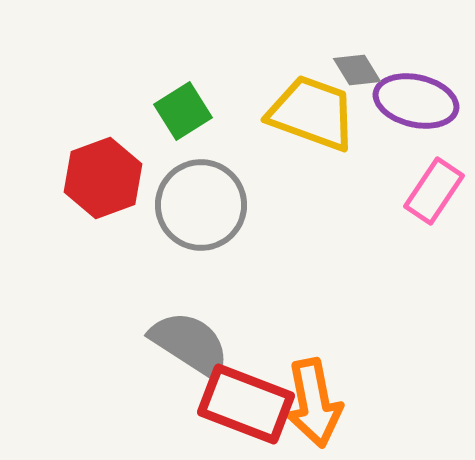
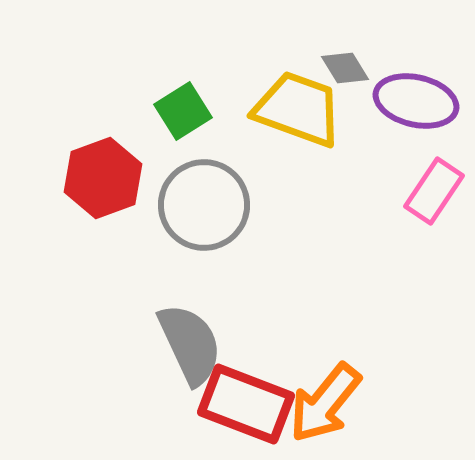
gray diamond: moved 12 px left, 2 px up
yellow trapezoid: moved 14 px left, 4 px up
gray circle: moved 3 px right
gray semicircle: rotated 32 degrees clockwise
orange arrow: moved 11 px right; rotated 50 degrees clockwise
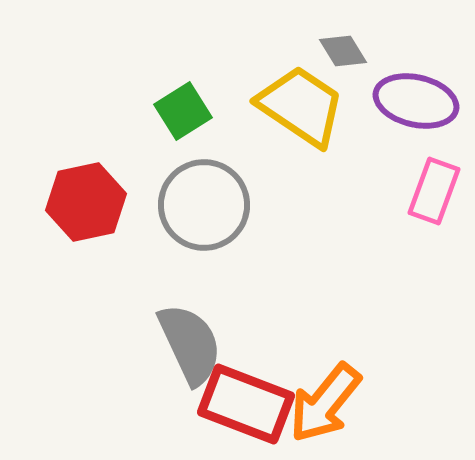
gray diamond: moved 2 px left, 17 px up
yellow trapezoid: moved 3 px right, 3 px up; rotated 14 degrees clockwise
red hexagon: moved 17 px left, 24 px down; rotated 8 degrees clockwise
pink rectangle: rotated 14 degrees counterclockwise
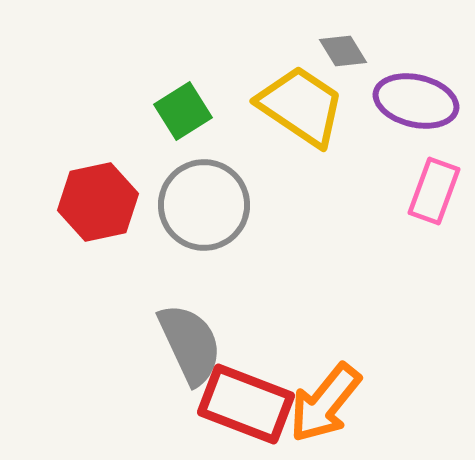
red hexagon: moved 12 px right
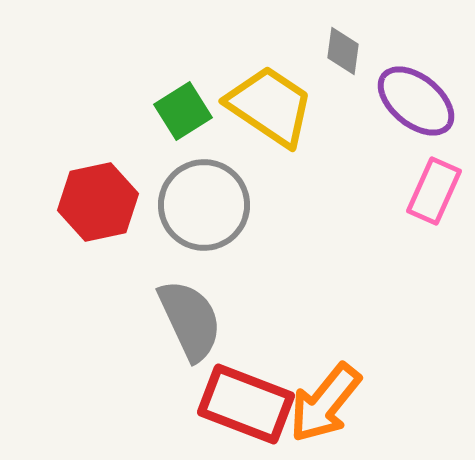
gray diamond: rotated 39 degrees clockwise
purple ellipse: rotated 26 degrees clockwise
yellow trapezoid: moved 31 px left
pink rectangle: rotated 4 degrees clockwise
gray semicircle: moved 24 px up
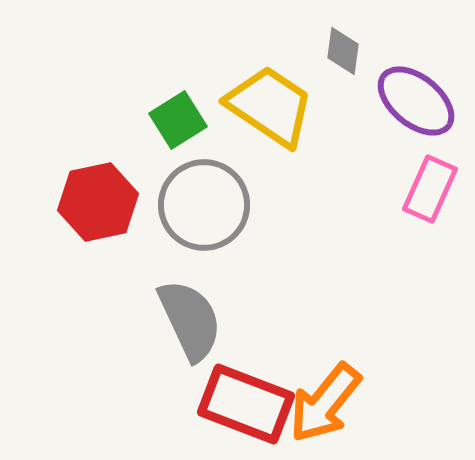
green square: moved 5 px left, 9 px down
pink rectangle: moved 4 px left, 2 px up
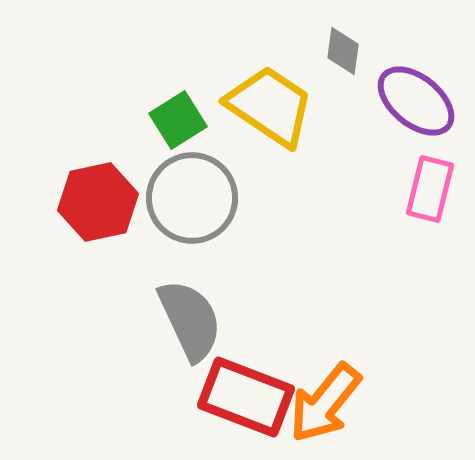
pink rectangle: rotated 10 degrees counterclockwise
gray circle: moved 12 px left, 7 px up
red rectangle: moved 7 px up
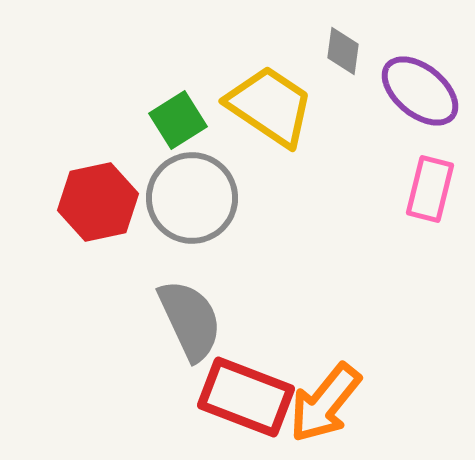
purple ellipse: moved 4 px right, 10 px up
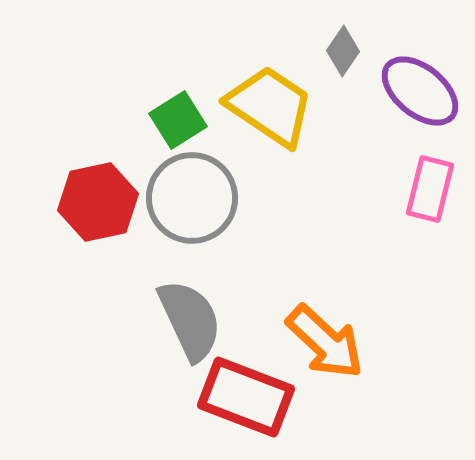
gray diamond: rotated 27 degrees clockwise
orange arrow: moved 61 px up; rotated 86 degrees counterclockwise
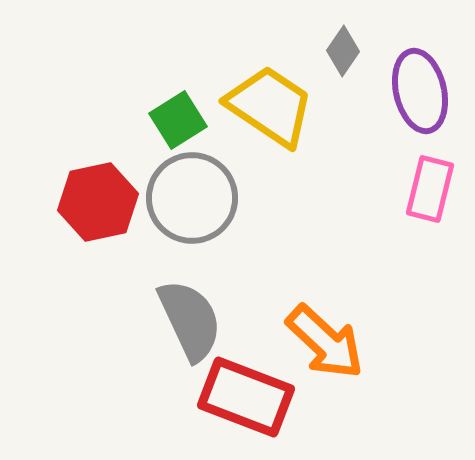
purple ellipse: rotated 38 degrees clockwise
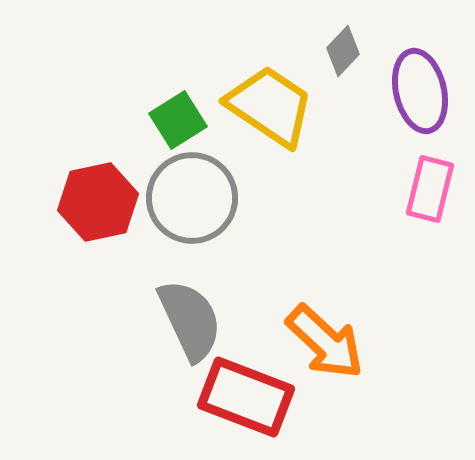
gray diamond: rotated 9 degrees clockwise
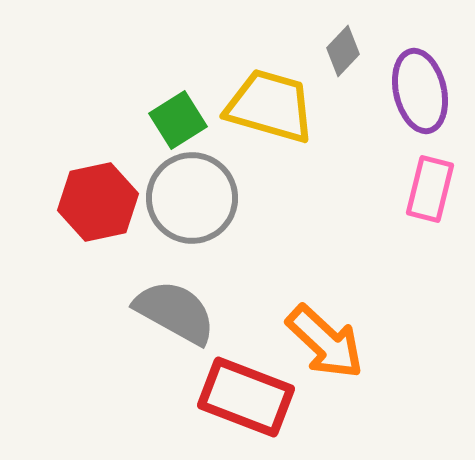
yellow trapezoid: rotated 18 degrees counterclockwise
gray semicircle: moved 15 px left, 8 px up; rotated 36 degrees counterclockwise
